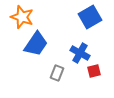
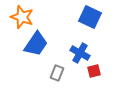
blue square: rotated 35 degrees counterclockwise
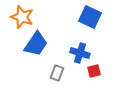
blue cross: rotated 12 degrees counterclockwise
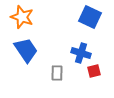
blue trapezoid: moved 10 px left, 6 px down; rotated 68 degrees counterclockwise
blue cross: moved 1 px right
gray rectangle: rotated 21 degrees counterclockwise
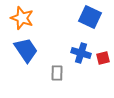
orange star: moved 1 px down
red square: moved 9 px right, 13 px up
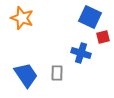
blue trapezoid: moved 25 px down
red square: moved 21 px up
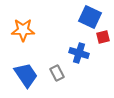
orange star: moved 1 px right, 12 px down; rotated 20 degrees counterclockwise
blue cross: moved 2 px left
gray rectangle: rotated 28 degrees counterclockwise
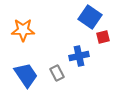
blue square: rotated 10 degrees clockwise
blue cross: moved 3 px down; rotated 30 degrees counterclockwise
